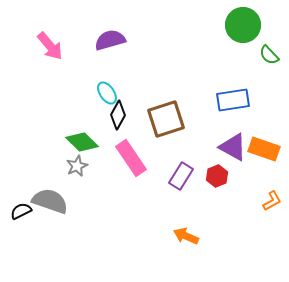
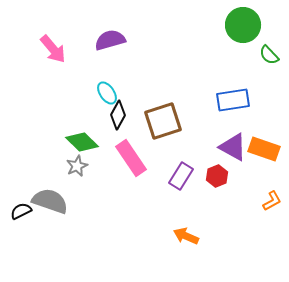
pink arrow: moved 3 px right, 3 px down
brown square: moved 3 px left, 2 px down
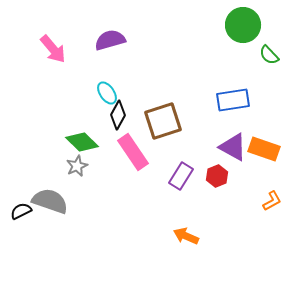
pink rectangle: moved 2 px right, 6 px up
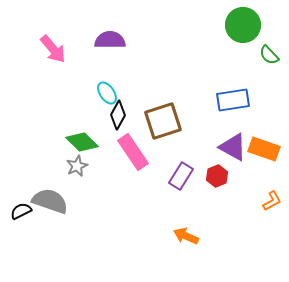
purple semicircle: rotated 16 degrees clockwise
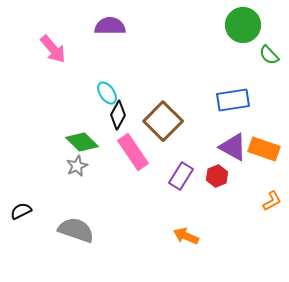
purple semicircle: moved 14 px up
brown square: rotated 27 degrees counterclockwise
gray semicircle: moved 26 px right, 29 px down
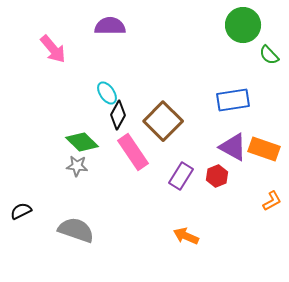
gray star: rotated 30 degrees clockwise
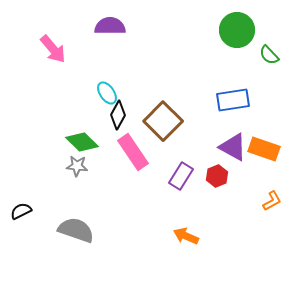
green circle: moved 6 px left, 5 px down
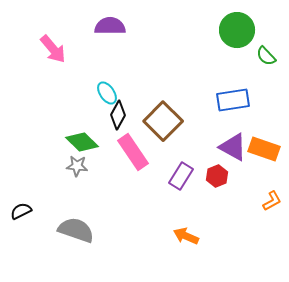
green semicircle: moved 3 px left, 1 px down
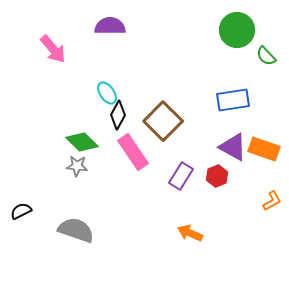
orange arrow: moved 4 px right, 3 px up
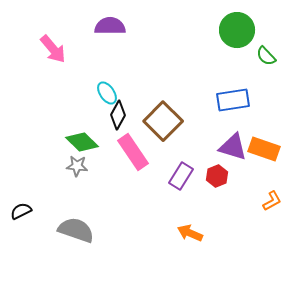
purple triangle: rotated 12 degrees counterclockwise
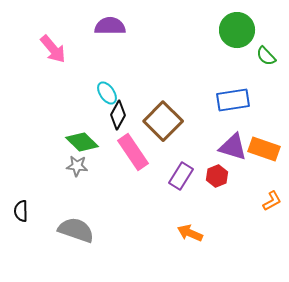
black semicircle: rotated 65 degrees counterclockwise
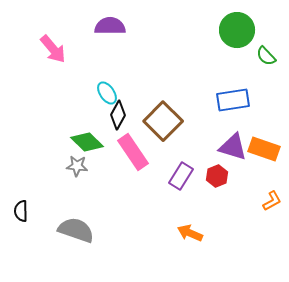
green diamond: moved 5 px right
